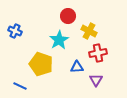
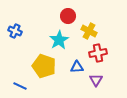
yellow pentagon: moved 3 px right, 2 px down
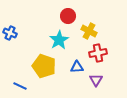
blue cross: moved 5 px left, 2 px down
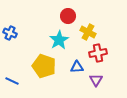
yellow cross: moved 1 px left, 1 px down
blue line: moved 8 px left, 5 px up
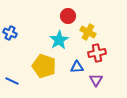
red cross: moved 1 px left
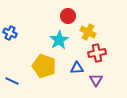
blue triangle: moved 1 px down
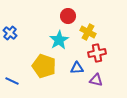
blue cross: rotated 16 degrees clockwise
purple triangle: rotated 48 degrees counterclockwise
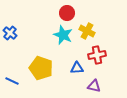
red circle: moved 1 px left, 3 px up
yellow cross: moved 1 px left, 1 px up
cyan star: moved 4 px right, 5 px up; rotated 18 degrees counterclockwise
red cross: moved 2 px down
yellow pentagon: moved 3 px left, 2 px down
purple triangle: moved 2 px left, 6 px down
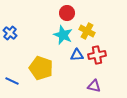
blue triangle: moved 13 px up
